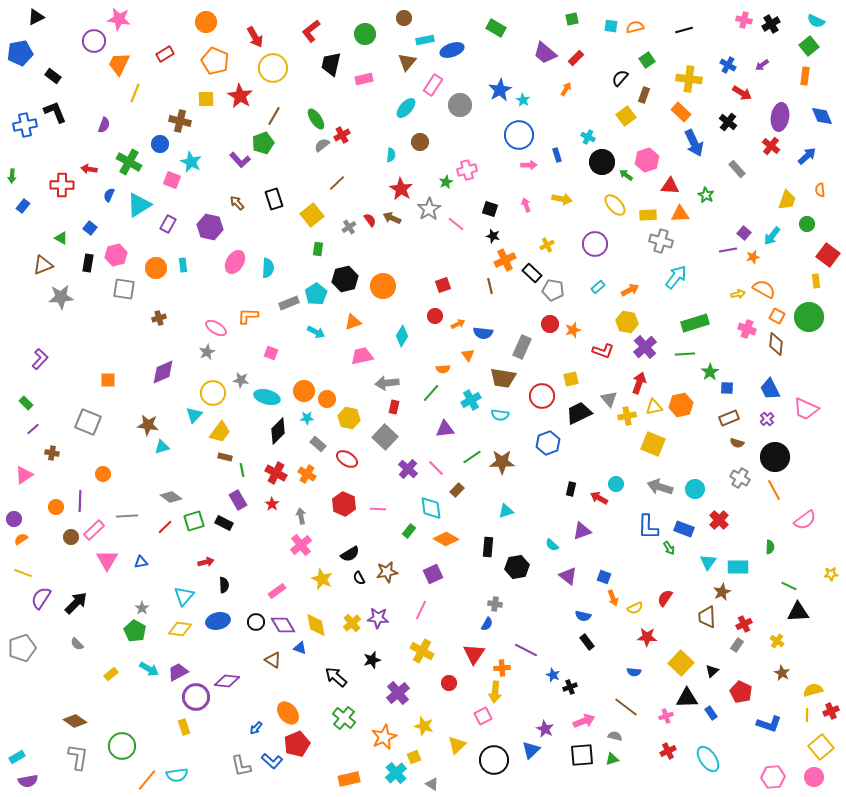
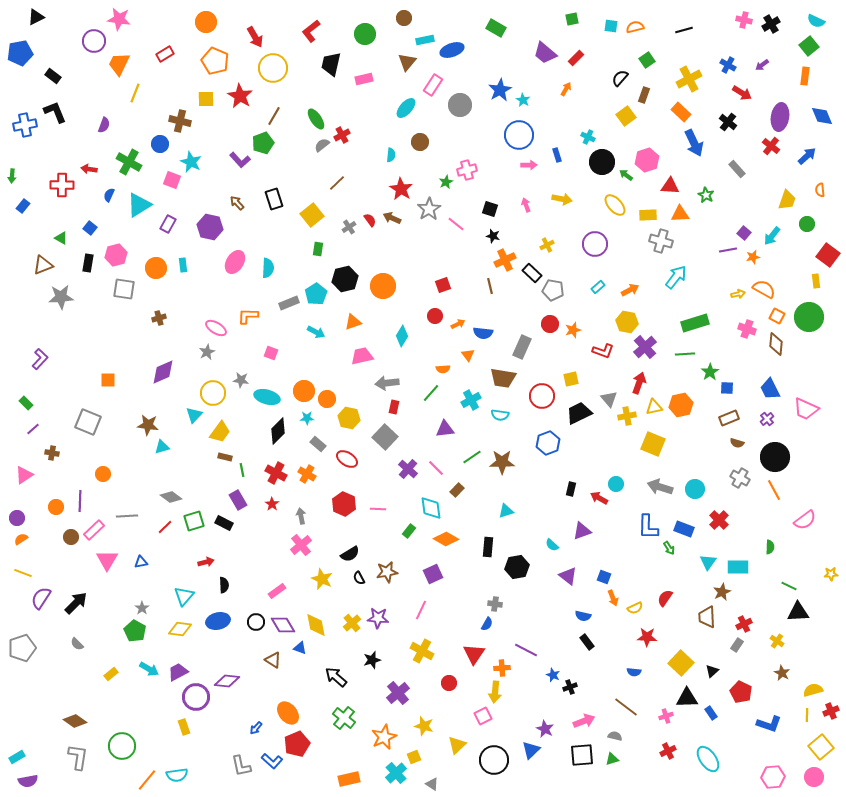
yellow cross at (689, 79): rotated 35 degrees counterclockwise
purple circle at (14, 519): moved 3 px right, 1 px up
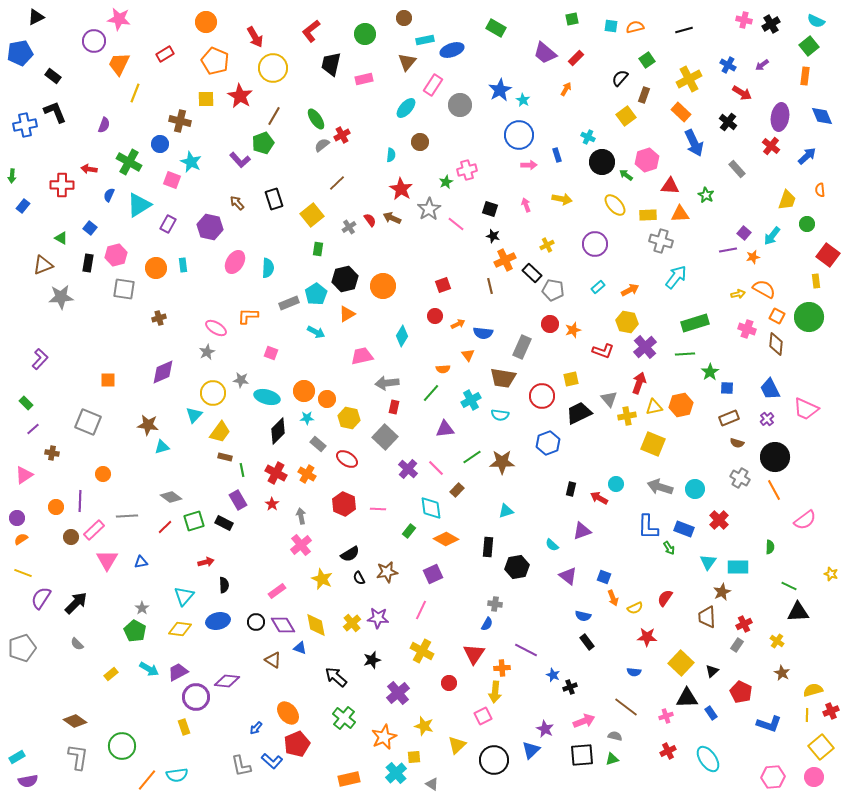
orange triangle at (353, 322): moved 6 px left, 8 px up; rotated 12 degrees counterclockwise
yellow star at (831, 574): rotated 24 degrees clockwise
yellow square at (414, 757): rotated 16 degrees clockwise
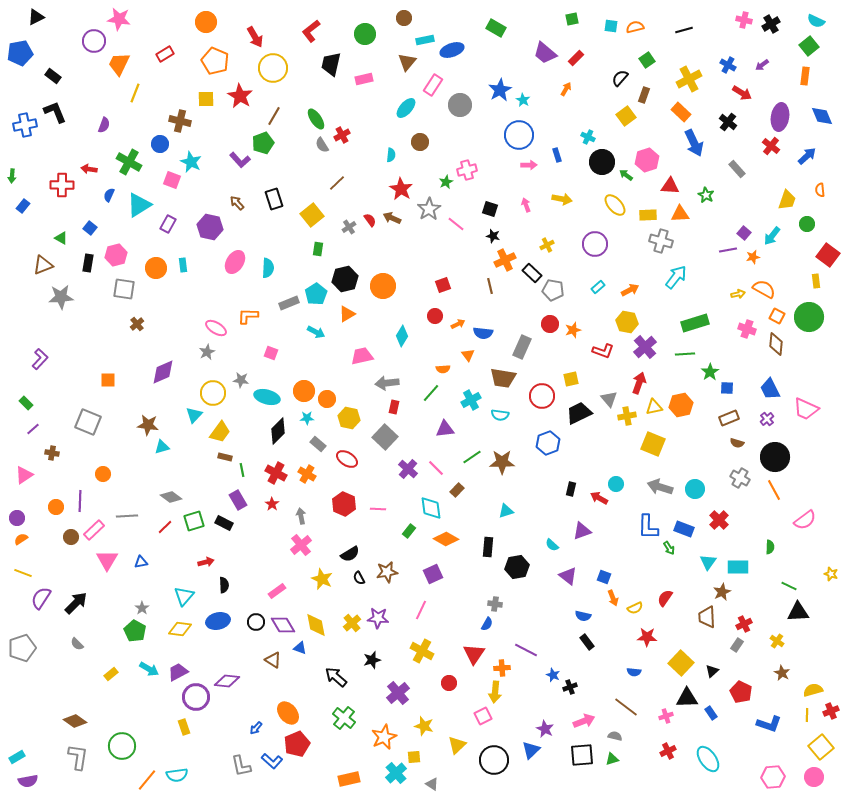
gray semicircle at (322, 145): rotated 84 degrees counterclockwise
brown cross at (159, 318): moved 22 px left, 6 px down; rotated 24 degrees counterclockwise
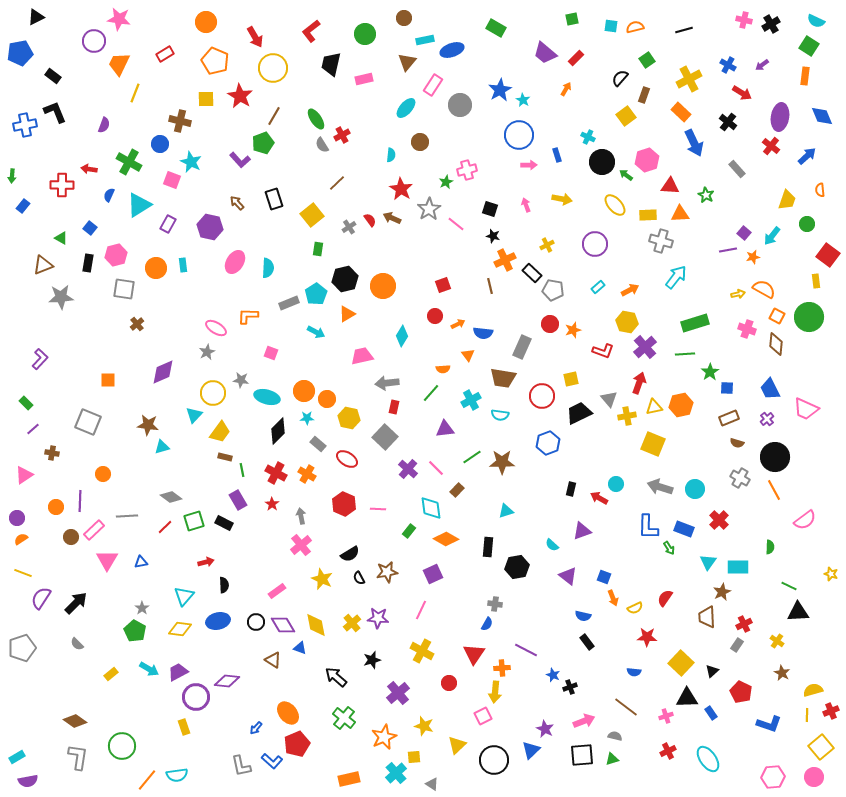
green square at (809, 46): rotated 18 degrees counterclockwise
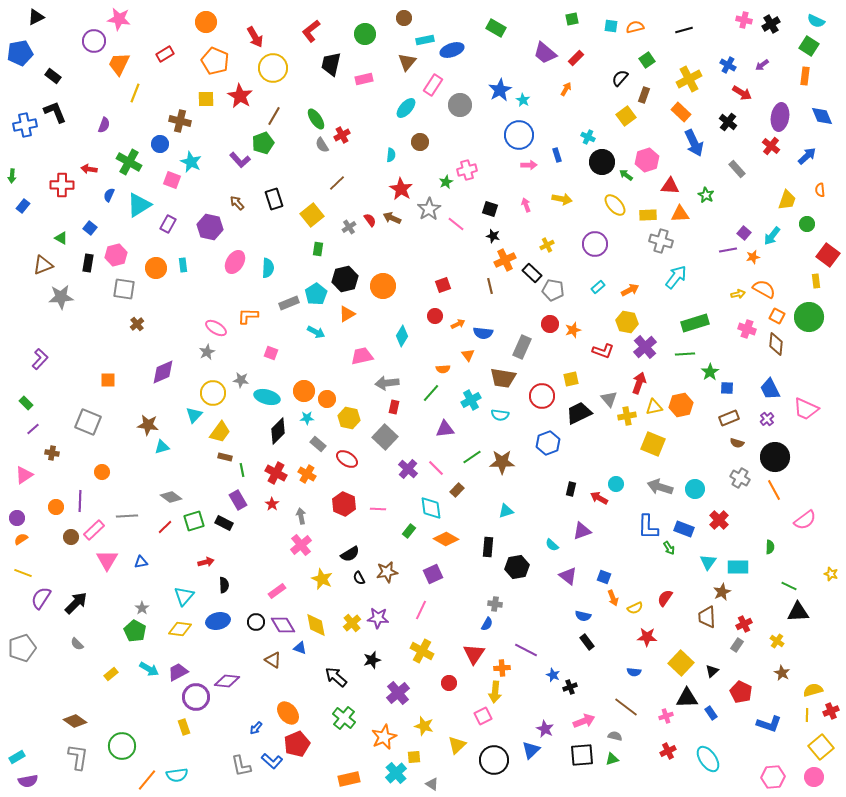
orange circle at (103, 474): moved 1 px left, 2 px up
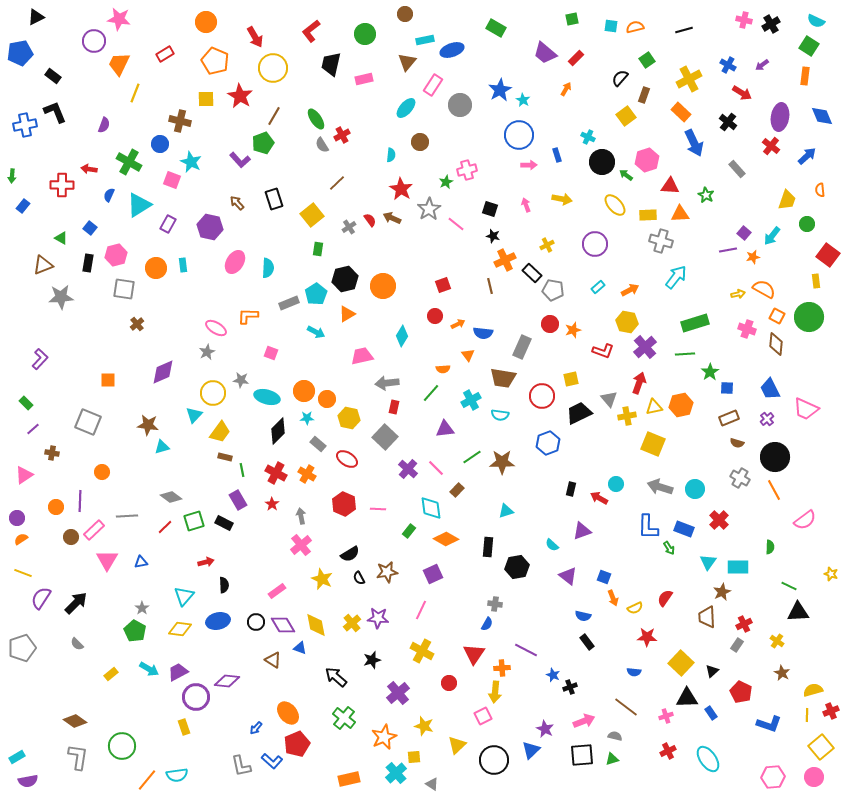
brown circle at (404, 18): moved 1 px right, 4 px up
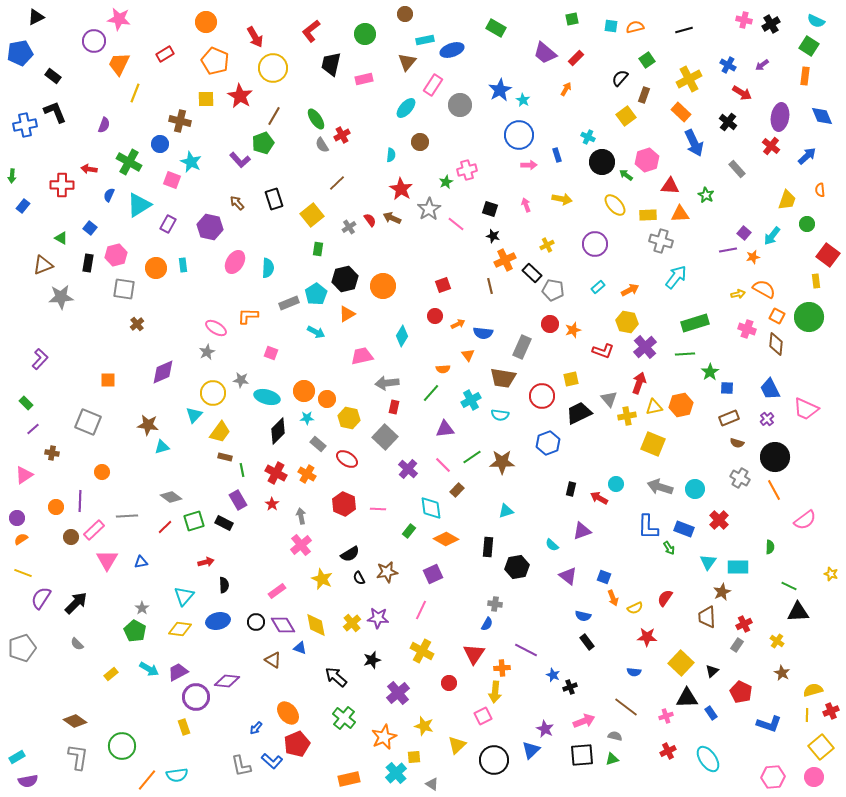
pink line at (436, 468): moved 7 px right, 3 px up
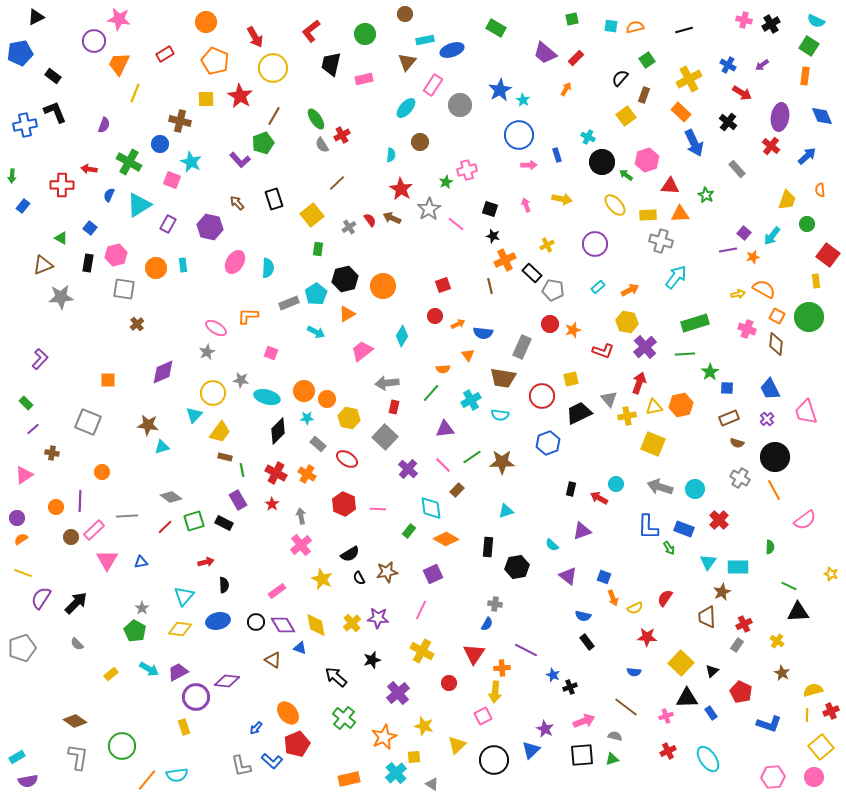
pink trapezoid at (362, 356): moved 5 px up; rotated 25 degrees counterclockwise
pink trapezoid at (806, 409): moved 3 px down; rotated 48 degrees clockwise
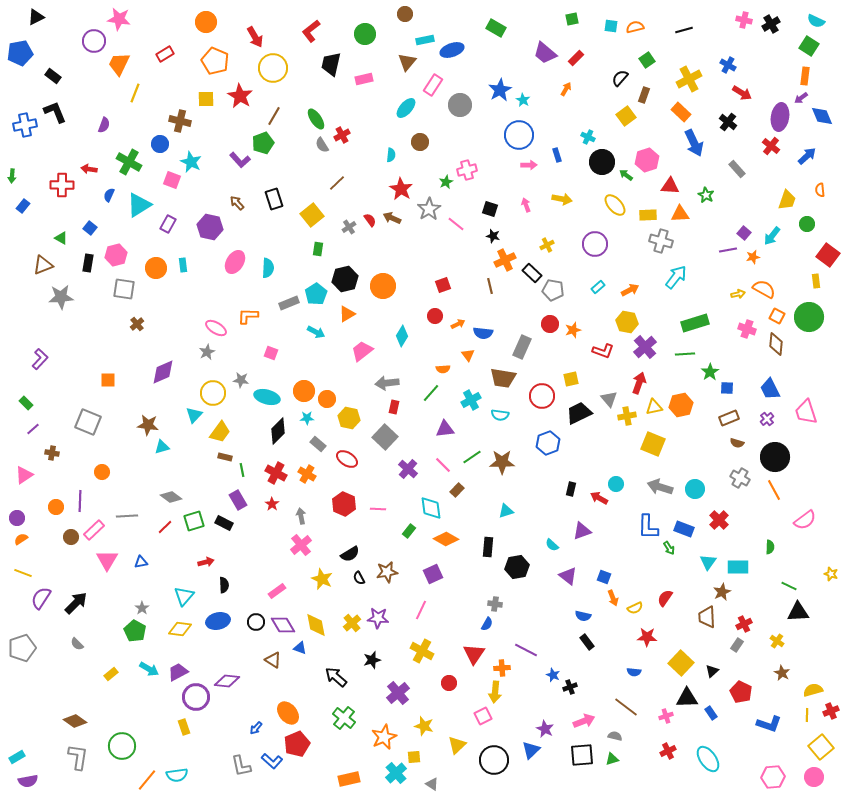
purple arrow at (762, 65): moved 39 px right, 33 px down
